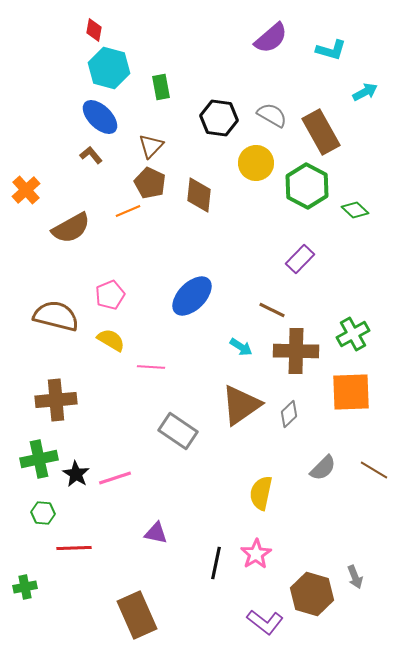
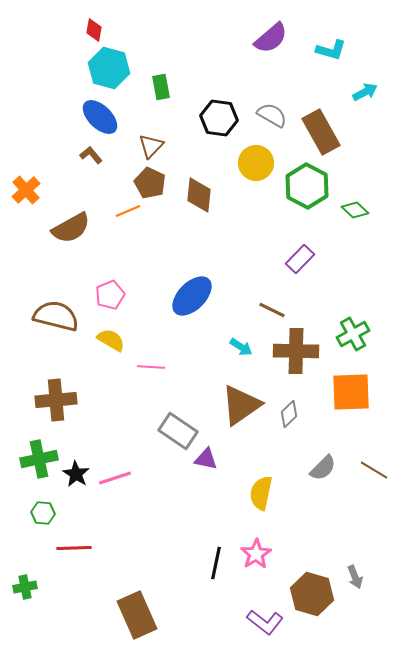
purple triangle at (156, 533): moved 50 px right, 74 px up
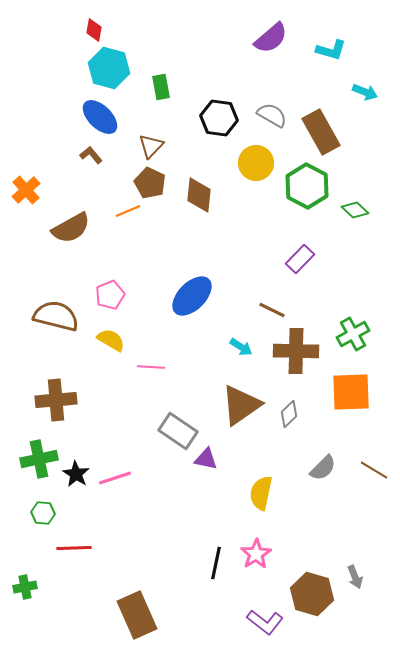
cyan arrow at (365, 92): rotated 50 degrees clockwise
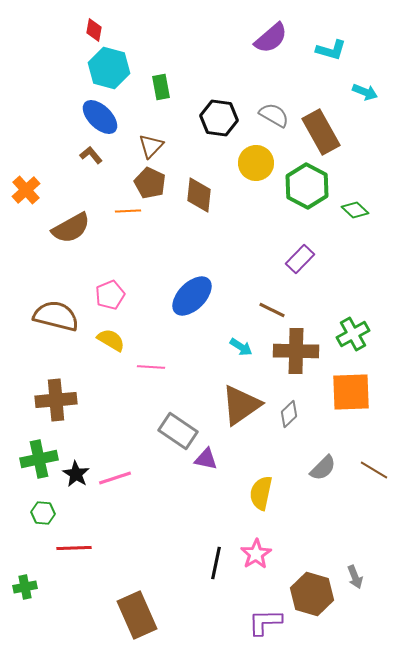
gray semicircle at (272, 115): moved 2 px right
orange line at (128, 211): rotated 20 degrees clockwise
purple L-shape at (265, 622): rotated 141 degrees clockwise
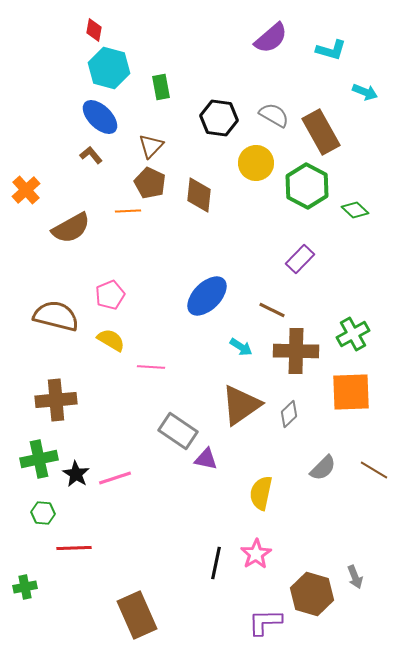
blue ellipse at (192, 296): moved 15 px right
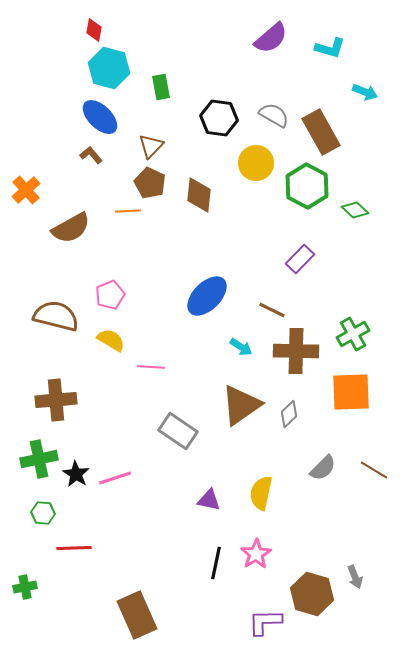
cyan L-shape at (331, 50): moved 1 px left, 2 px up
purple triangle at (206, 459): moved 3 px right, 41 px down
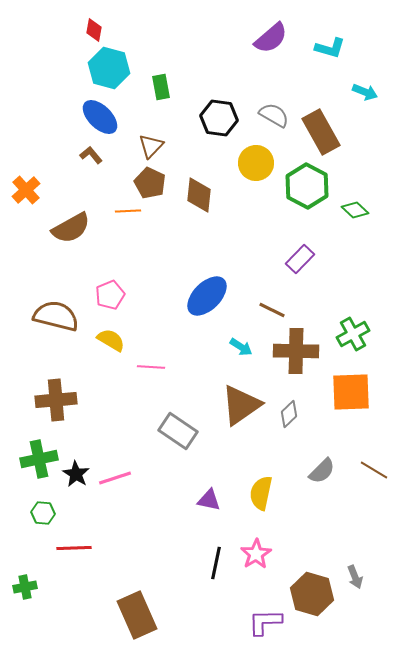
gray semicircle at (323, 468): moved 1 px left, 3 px down
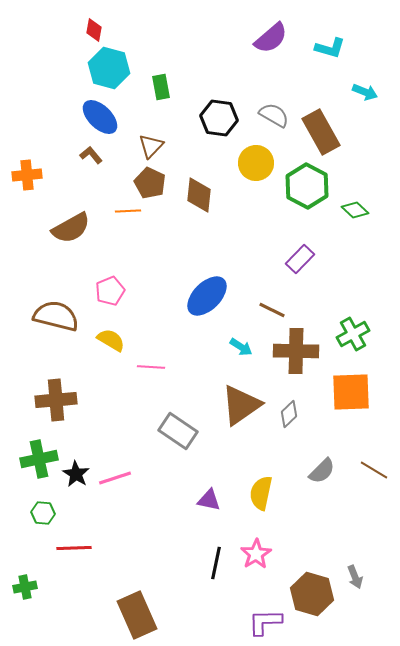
orange cross at (26, 190): moved 1 px right, 15 px up; rotated 36 degrees clockwise
pink pentagon at (110, 295): moved 4 px up
